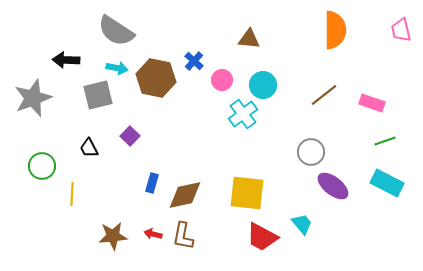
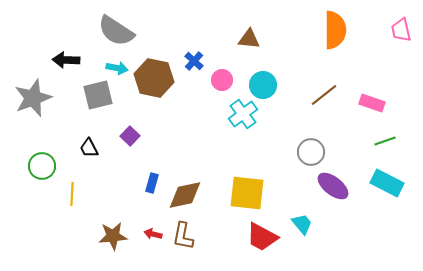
brown hexagon: moved 2 px left
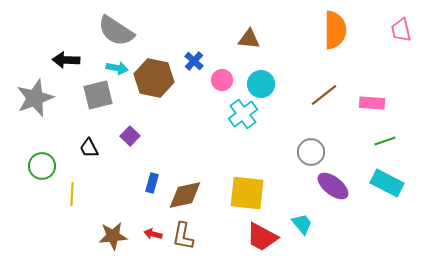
cyan circle: moved 2 px left, 1 px up
gray star: moved 2 px right
pink rectangle: rotated 15 degrees counterclockwise
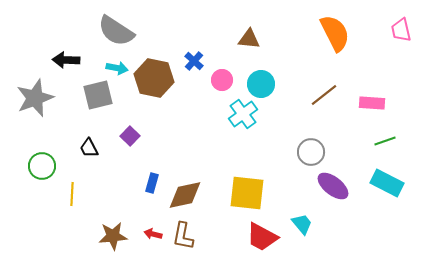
orange semicircle: moved 3 px down; rotated 27 degrees counterclockwise
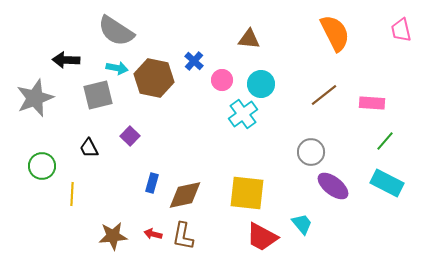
green line: rotated 30 degrees counterclockwise
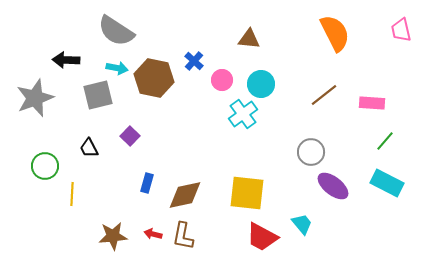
green circle: moved 3 px right
blue rectangle: moved 5 px left
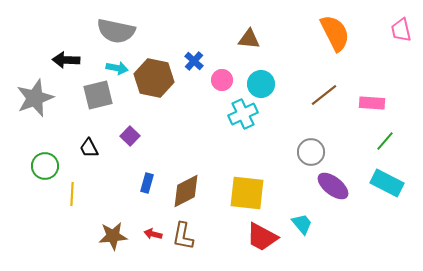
gray semicircle: rotated 21 degrees counterclockwise
cyan cross: rotated 12 degrees clockwise
brown diamond: moved 1 px right, 4 px up; rotated 15 degrees counterclockwise
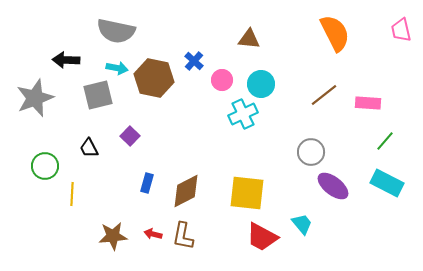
pink rectangle: moved 4 px left
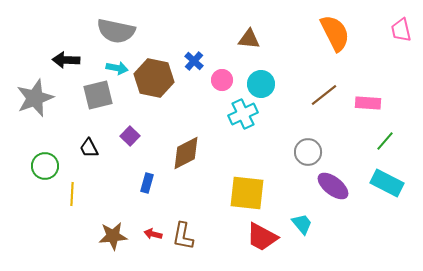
gray circle: moved 3 px left
brown diamond: moved 38 px up
